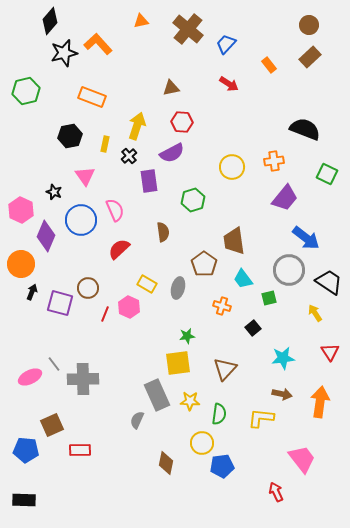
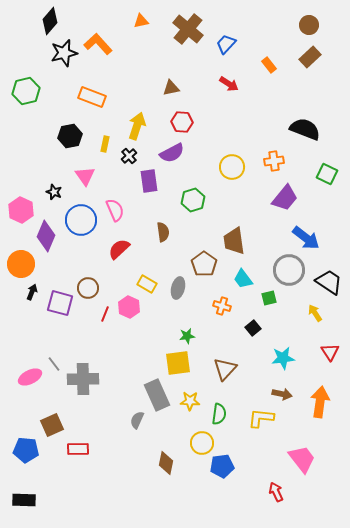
red rectangle at (80, 450): moved 2 px left, 1 px up
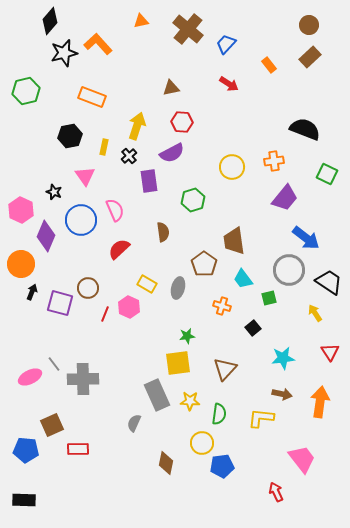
yellow rectangle at (105, 144): moved 1 px left, 3 px down
gray semicircle at (137, 420): moved 3 px left, 3 px down
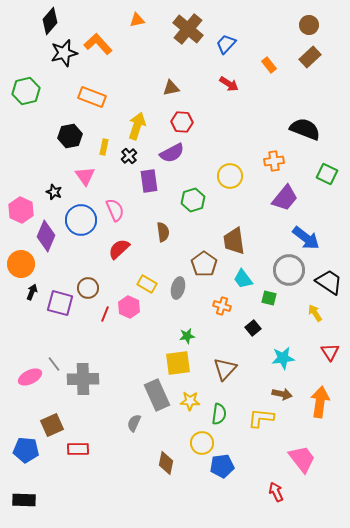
orange triangle at (141, 21): moved 4 px left, 1 px up
yellow circle at (232, 167): moved 2 px left, 9 px down
green square at (269, 298): rotated 28 degrees clockwise
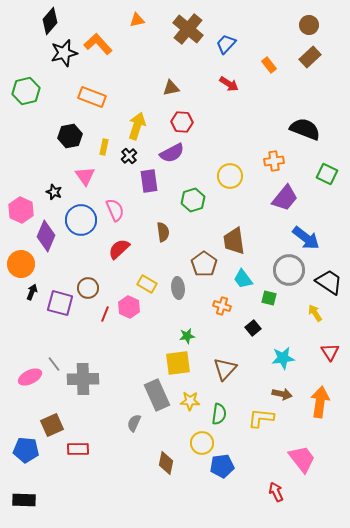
gray ellipse at (178, 288): rotated 20 degrees counterclockwise
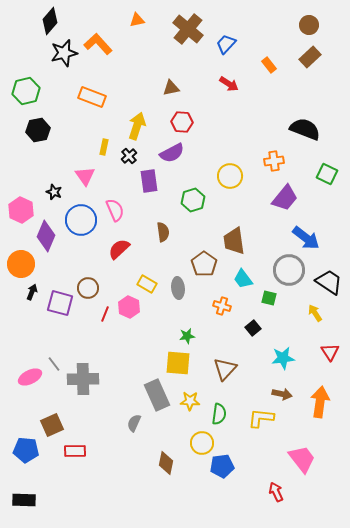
black hexagon at (70, 136): moved 32 px left, 6 px up
yellow square at (178, 363): rotated 12 degrees clockwise
red rectangle at (78, 449): moved 3 px left, 2 px down
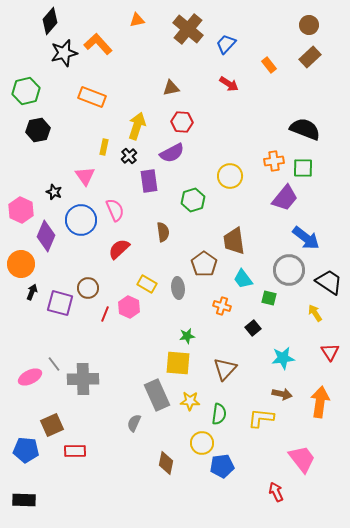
green square at (327, 174): moved 24 px left, 6 px up; rotated 25 degrees counterclockwise
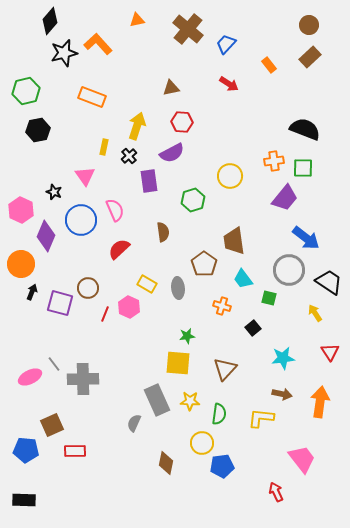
gray rectangle at (157, 395): moved 5 px down
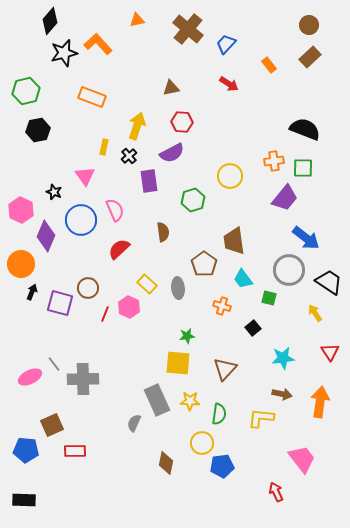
yellow rectangle at (147, 284): rotated 12 degrees clockwise
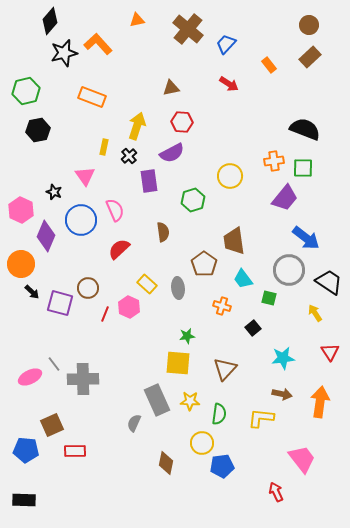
black arrow at (32, 292): rotated 112 degrees clockwise
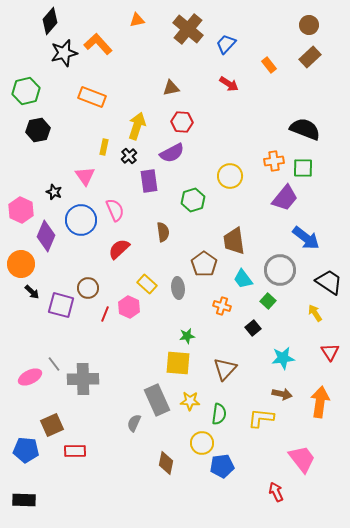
gray circle at (289, 270): moved 9 px left
green square at (269, 298): moved 1 px left, 3 px down; rotated 28 degrees clockwise
purple square at (60, 303): moved 1 px right, 2 px down
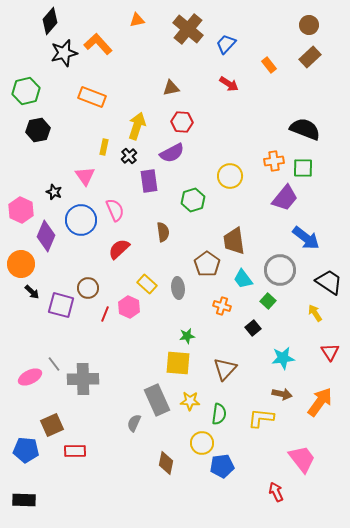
brown pentagon at (204, 264): moved 3 px right
orange arrow at (320, 402): rotated 28 degrees clockwise
